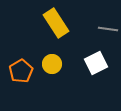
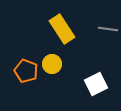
yellow rectangle: moved 6 px right, 6 px down
white square: moved 21 px down
orange pentagon: moved 5 px right; rotated 20 degrees counterclockwise
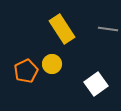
orange pentagon: rotated 25 degrees clockwise
white square: rotated 10 degrees counterclockwise
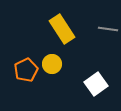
orange pentagon: moved 1 px up
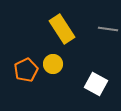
yellow circle: moved 1 px right
white square: rotated 25 degrees counterclockwise
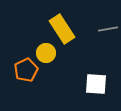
gray line: rotated 18 degrees counterclockwise
yellow circle: moved 7 px left, 11 px up
white square: rotated 25 degrees counterclockwise
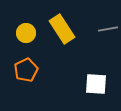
yellow circle: moved 20 px left, 20 px up
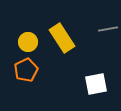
yellow rectangle: moved 9 px down
yellow circle: moved 2 px right, 9 px down
white square: rotated 15 degrees counterclockwise
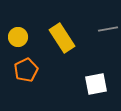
yellow circle: moved 10 px left, 5 px up
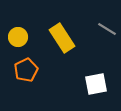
gray line: moved 1 px left; rotated 42 degrees clockwise
